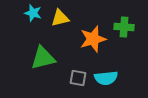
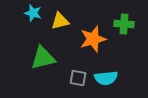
yellow triangle: moved 3 px down
green cross: moved 3 px up
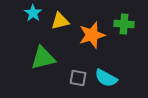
cyan star: rotated 18 degrees clockwise
orange star: moved 1 px left, 4 px up
cyan semicircle: rotated 35 degrees clockwise
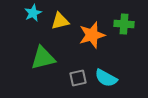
cyan star: rotated 12 degrees clockwise
gray square: rotated 24 degrees counterclockwise
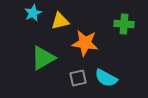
orange star: moved 7 px left, 8 px down; rotated 24 degrees clockwise
green triangle: rotated 16 degrees counterclockwise
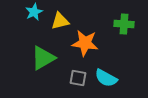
cyan star: moved 1 px right, 1 px up
gray square: rotated 24 degrees clockwise
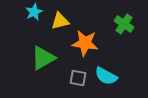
green cross: rotated 30 degrees clockwise
cyan semicircle: moved 2 px up
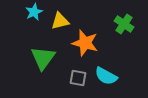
orange star: rotated 8 degrees clockwise
green triangle: rotated 24 degrees counterclockwise
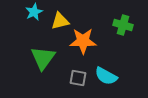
green cross: moved 1 px left, 1 px down; rotated 18 degrees counterclockwise
orange star: moved 2 px left, 2 px up; rotated 16 degrees counterclockwise
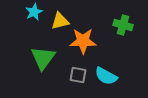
gray square: moved 3 px up
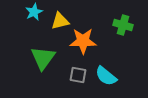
cyan semicircle: rotated 10 degrees clockwise
